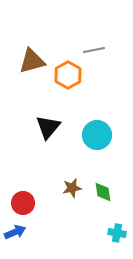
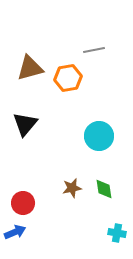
brown triangle: moved 2 px left, 7 px down
orange hexagon: moved 3 px down; rotated 20 degrees clockwise
black triangle: moved 23 px left, 3 px up
cyan circle: moved 2 px right, 1 px down
green diamond: moved 1 px right, 3 px up
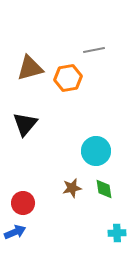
cyan circle: moved 3 px left, 15 px down
cyan cross: rotated 12 degrees counterclockwise
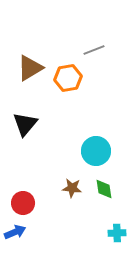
gray line: rotated 10 degrees counterclockwise
brown triangle: rotated 16 degrees counterclockwise
brown star: rotated 18 degrees clockwise
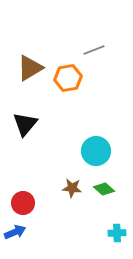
green diamond: rotated 40 degrees counterclockwise
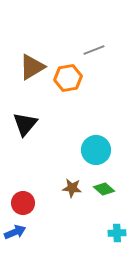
brown triangle: moved 2 px right, 1 px up
cyan circle: moved 1 px up
